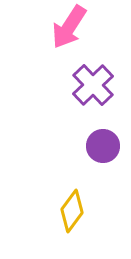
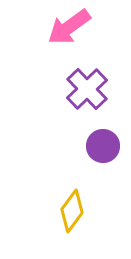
pink arrow: rotated 21 degrees clockwise
purple cross: moved 6 px left, 4 px down
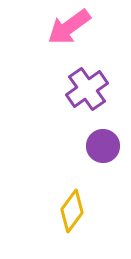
purple cross: rotated 9 degrees clockwise
